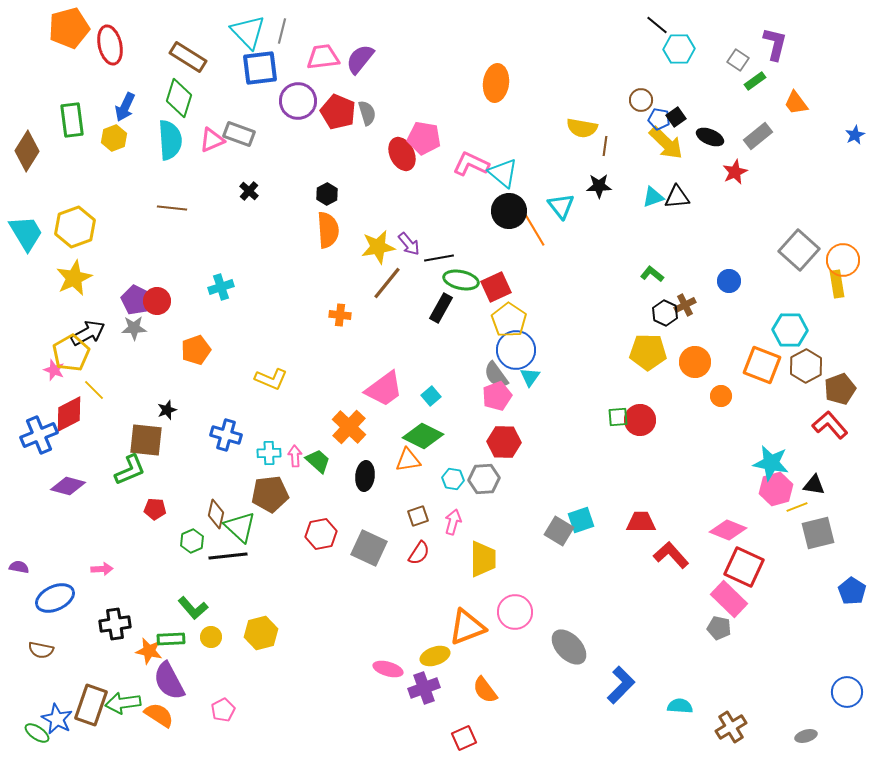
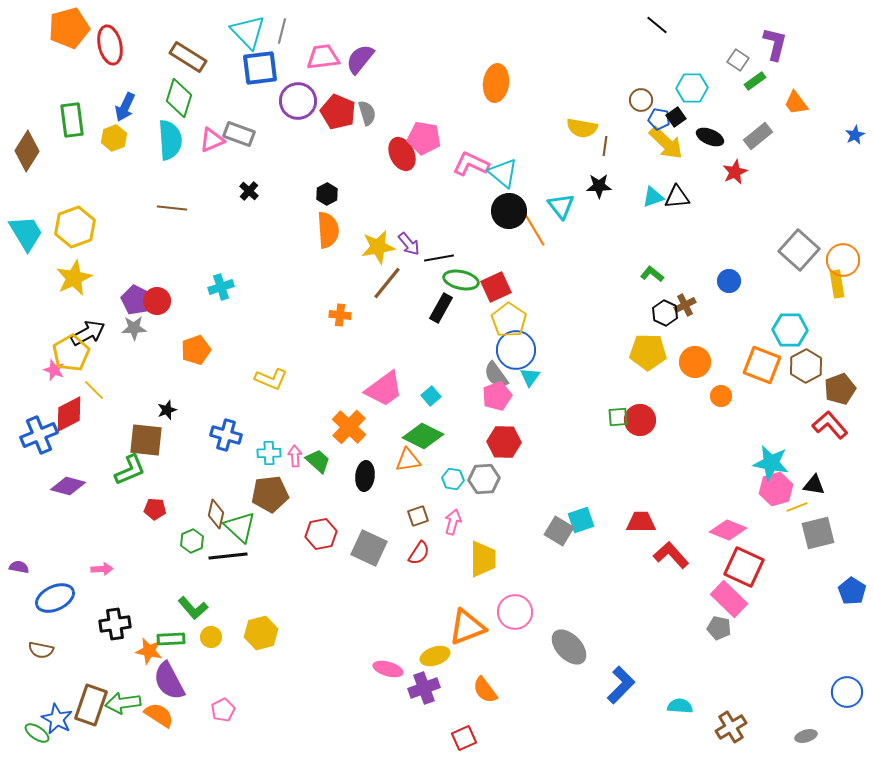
cyan hexagon at (679, 49): moved 13 px right, 39 px down
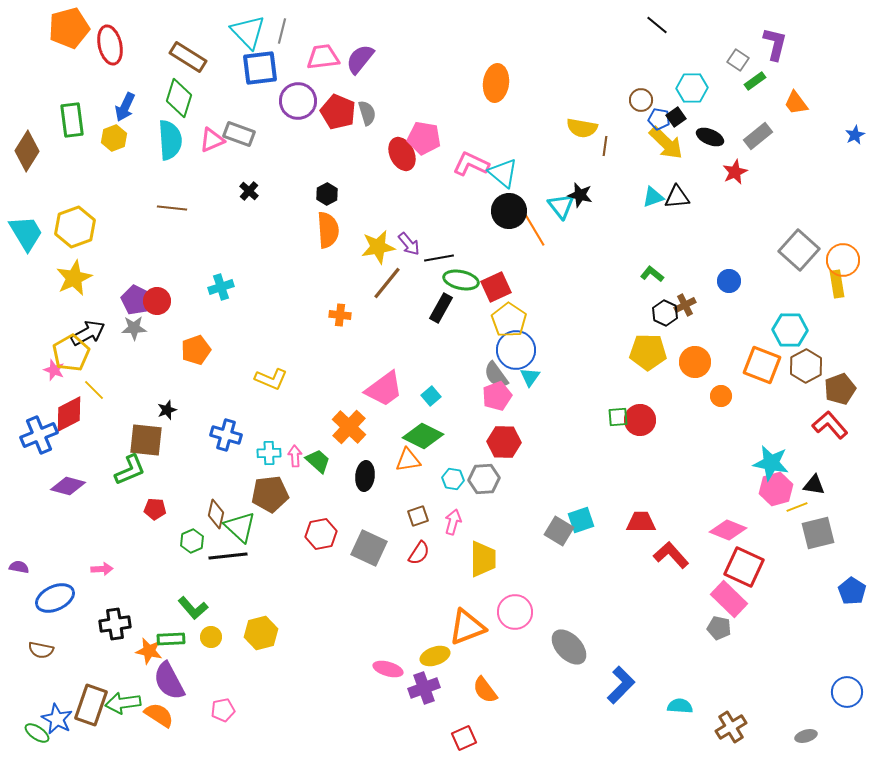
black star at (599, 186): moved 19 px left, 9 px down; rotated 15 degrees clockwise
pink pentagon at (223, 710): rotated 15 degrees clockwise
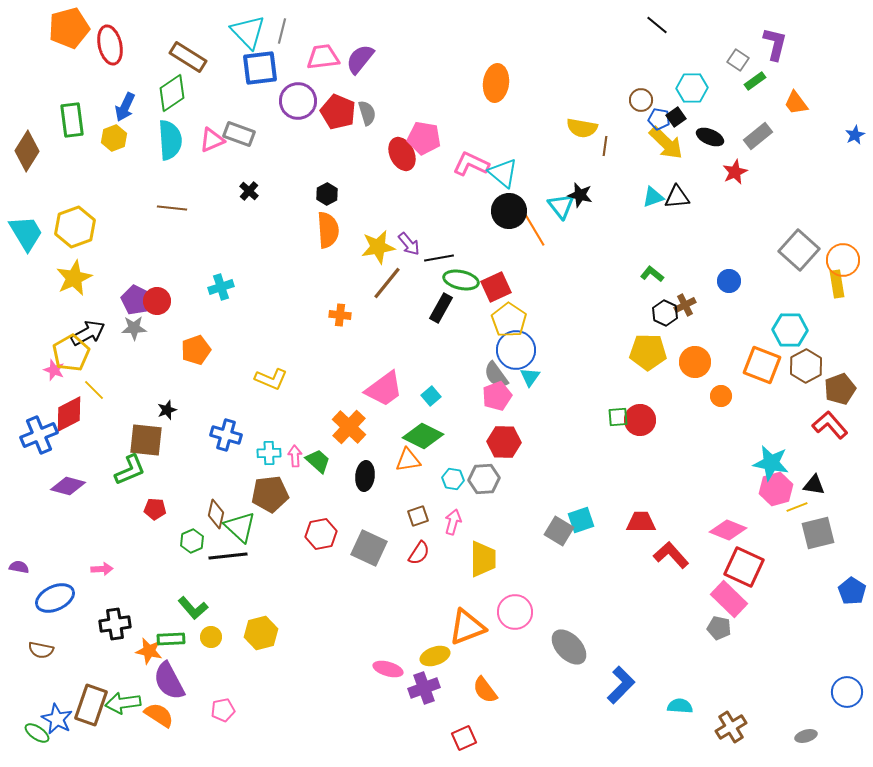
green diamond at (179, 98): moved 7 px left, 5 px up; rotated 39 degrees clockwise
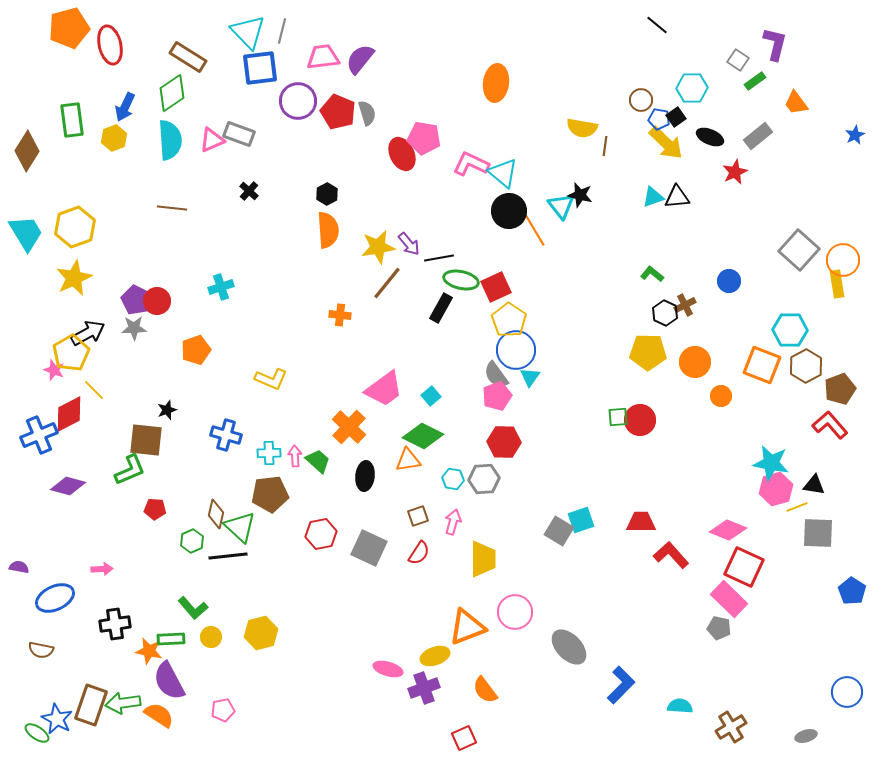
gray square at (818, 533): rotated 16 degrees clockwise
